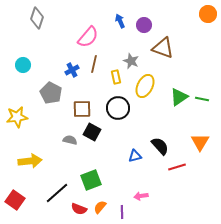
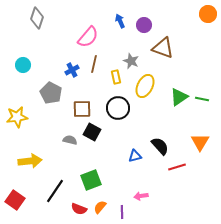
black line: moved 2 px left, 2 px up; rotated 15 degrees counterclockwise
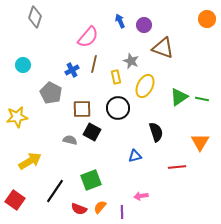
orange circle: moved 1 px left, 5 px down
gray diamond: moved 2 px left, 1 px up
black semicircle: moved 4 px left, 14 px up; rotated 24 degrees clockwise
yellow arrow: rotated 25 degrees counterclockwise
red line: rotated 12 degrees clockwise
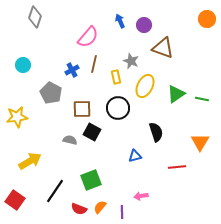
green triangle: moved 3 px left, 3 px up
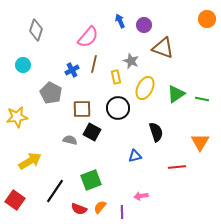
gray diamond: moved 1 px right, 13 px down
yellow ellipse: moved 2 px down
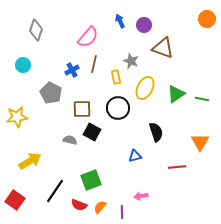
red semicircle: moved 4 px up
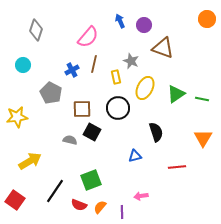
orange triangle: moved 3 px right, 4 px up
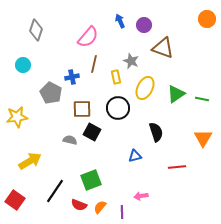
blue cross: moved 7 px down; rotated 16 degrees clockwise
